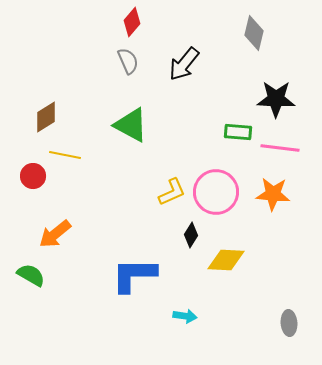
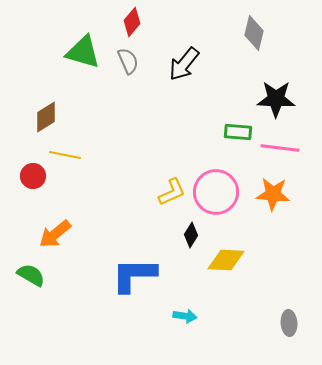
green triangle: moved 48 px left, 73 px up; rotated 12 degrees counterclockwise
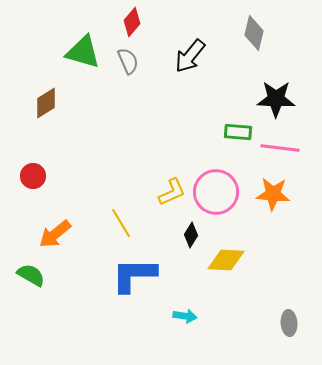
black arrow: moved 6 px right, 8 px up
brown diamond: moved 14 px up
yellow line: moved 56 px right, 68 px down; rotated 48 degrees clockwise
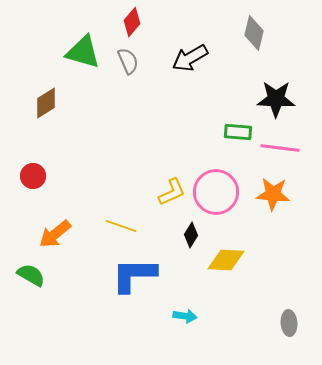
black arrow: moved 2 px down; rotated 21 degrees clockwise
yellow line: moved 3 px down; rotated 40 degrees counterclockwise
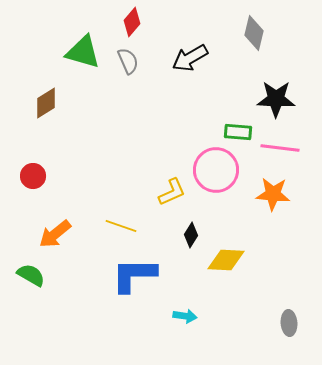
pink circle: moved 22 px up
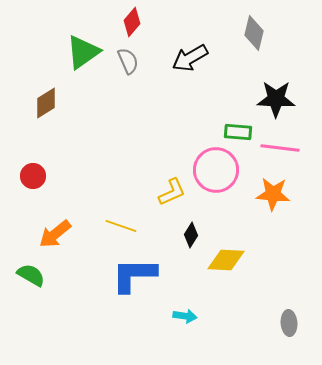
green triangle: rotated 51 degrees counterclockwise
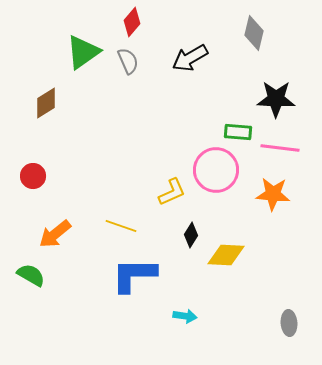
yellow diamond: moved 5 px up
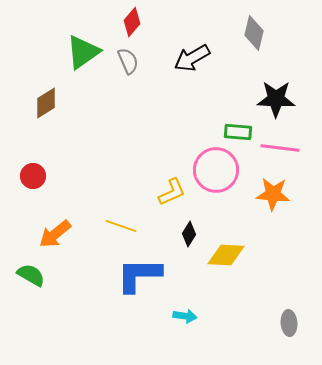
black arrow: moved 2 px right
black diamond: moved 2 px left, 1 px up
blue L-shape: moved 5 px right
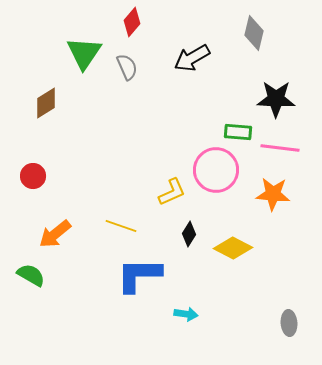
green triangle: moved 1 px right, 1 px down; rotated 21 degrees counterclockwise
gray semicircle: moved 1 px left, 6 px down
yellow diamond: moved 7 px right, 7 px up; rotated 24 degrees clockwise
cyan arrow: moved 1 px right, 2 px up
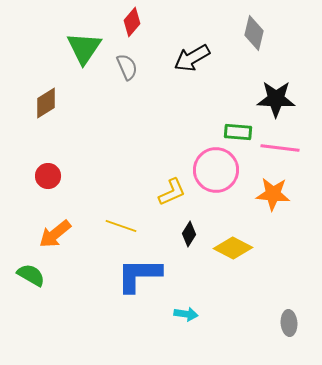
green triangle: moved 5 px up
red circle: moved 15 px right
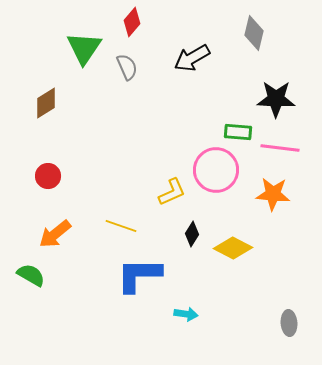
black diamond: moved 3 px right
